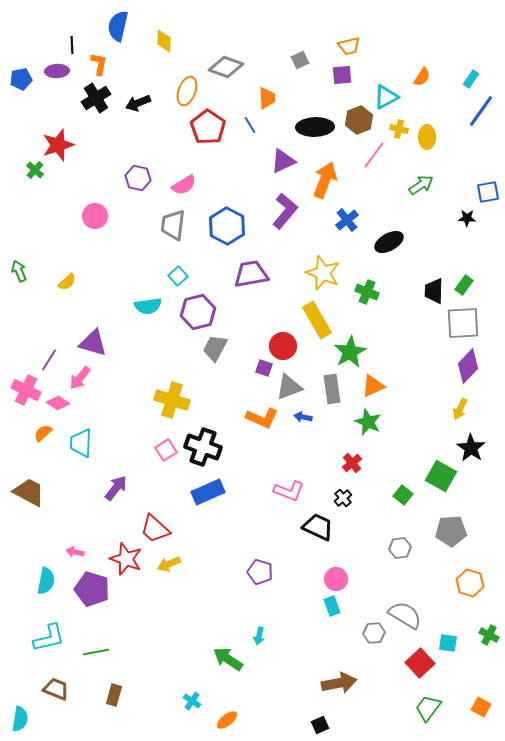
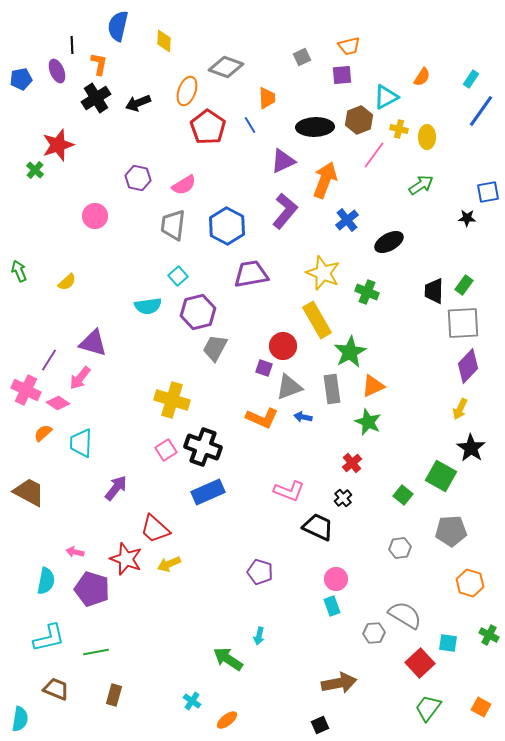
gray square at (300, 60): moved 2 px right, 3 px up
purple ellipse at (57, 71): rotated 70 degrees clockwise
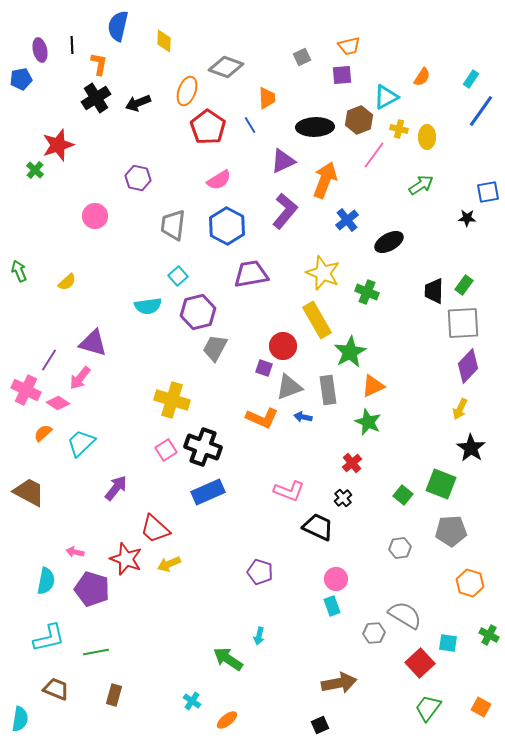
purple ellipse at (57, 71): moved 17 px left, 21 px up; rotated 10 degrees clockwise
pink semicircle at (184, 185): moved 35 px right, 5 px up
gray rectangle at (332, 389): moved 4 px left, 1 px down
cyan trapezoid at (81, 443): rotated 44 degrees clockwise
green square at (441, 476): moved 8 px down; rotated 8 degrees counterclockwise
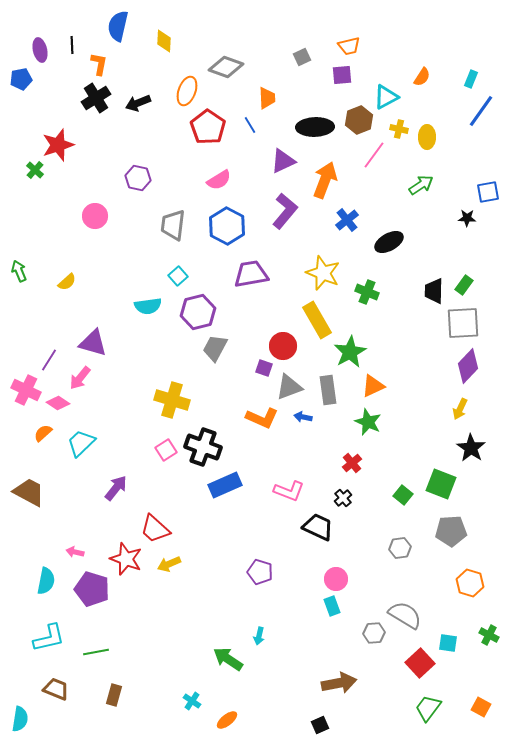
cyan rectangle at (471, 79): rotated 12 degrees counterclockwise
blue rectangle at (208, 492): moved 17 px right, 7 px up
